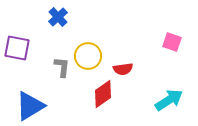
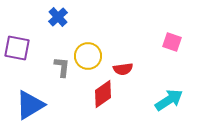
blue triangle: moved 1 px up
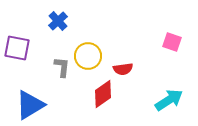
blue cross: moved 4 px down
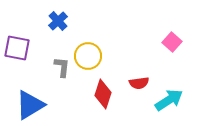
pink square: rotated 24 degrees clockwise
red semicircle: moved 16 px right, 14 px down
red diamond: rotated 36 degrees counterclockwise
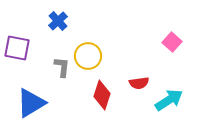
red diamond: moved 1 px left, 1 px down
blue triangle: moved 1 px right, 2 px up
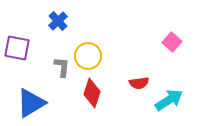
red diamond: moved 10 px left, 2 px up
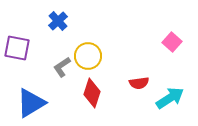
gray L-shape: rotated 130 degrees counterclockwise
cyan arrow: moved 1 px right, 2 px up
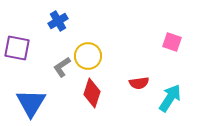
blue cross: rotated 12 degrees clockwise
pink square: rotated 24 degrees counterclockwise
cyan arrow: rotated 24 degrees counterclockwise
blue triangle: rotated 28 degrees counterclockwise
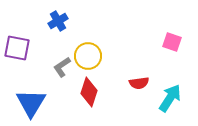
red diamond: moved 3 px left, 1 px up
